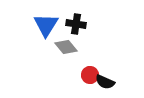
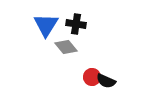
red circle: moved 2 px right, 2 px down
black semicircle: moved 1 px right, 1 px up
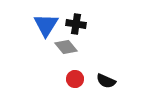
red circle: moved 17 px left, 2 px down
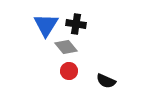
red circle: moved 6 px left, 8 px up
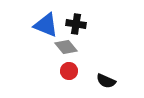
blue triangle: rotated 40 degrees counterclockwise
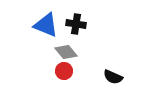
gray diamond: moved 5 px down
red circle: moved 5 px left
black semicircle: moved 7 px right, 4 px up
